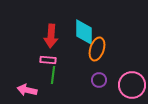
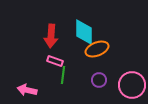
orange ellipse: rotated 50 degrees clockwise
pink rectangle: moved 7 px right, 1 px down; rotated 14 degrees clockwise
green line: moved 10 px right
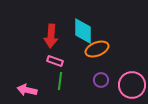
cyan diamond: moved 1 px left, 1 px up
green line: moved 3 px left, 6 px down
purple circle: moved 2 px right
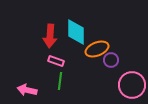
cyan diamond: moved 7 px left, 1 px down
red arrow: moved 1 px left
pink rectangle: moved 1 px right
purple circle: moved 10 px right, 20 px up
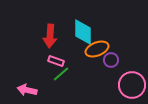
cyan diamond: moved 7 px right
green line: moved 1 px right, 7 px up; rotated 42 degrees clockwise
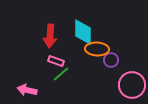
orange ellipse: rotated 25 degrees clockwise
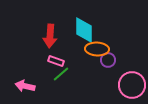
cyan diamond: moved 1 px right, 2 px up
purple circle: moved 3 px left
pink arrow: moved 2 px left, 4 px up
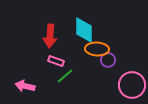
green line: moved 4 px right, 2 px down
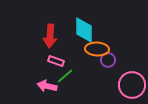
pink arrow: moved 22 px right
